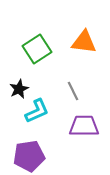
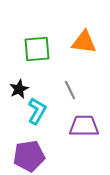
green square: rotated 28 degrees clockwise
gray line: moved 3 px left, 1 px up
cyan L-shape: rotated 36 degrees counterclockwise
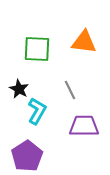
green square: rotated 8 degrees clockwise
black star: rotated 18 degrees counterclockwise
purple pentagon: moved 2 px left; rotated 24 degrees counterclockwise
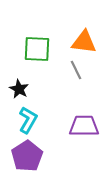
gray line: moved 6 px right, 20 px up
cyan L-shape: moved 9 px left, 9 px down
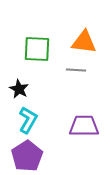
gray line: rotated 60 degrees counterclockwise
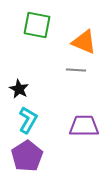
orange triangle: rotated 16 degrees clockwise
green square: moved 24 px up; rotated 8 degrees clockwise
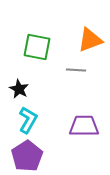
green square: moved 22 px down
orange triangle: moved 6 px right, 2 px up; rotated 44 degrees counterclockwise
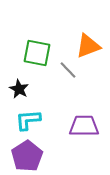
orange triangle: moved 2 px left, 6 px down
green square: moved 6 px down
gray line: moved 8 px left; rotated 42 degrees clockwise
cyan L-shape: rotated 124 degrees counterclockwise
